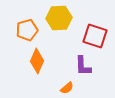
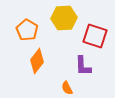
yellow hexagon: moved 5 px right
orange pentagon: rotated 25 degrees counterclockwise
orange diamond: rotated 15 degrees clockwise
orange semicircle: rotated 104 degrees clockwise
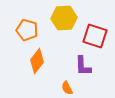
orange pentagon: rotated 15 degrees counterclockwise
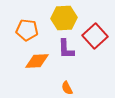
orange pentagon: rotated 10 degrees counterclockwise
red square: rotated 30 degrees clockwise
orange diamond: rotated 50 degrees clockwise
purple L-shape: moved 17 px left, 17 px up
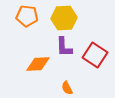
orange pentagon: moved 14 px up
red square: moved 19 px down; rotated 15 degrees counterclockwise
purple L-shape: moved 2 px left, 2 px up
orange diamond: moved 1 px right, 3 px down
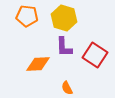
yellow hexagon: rotated 20 degrees clockwise
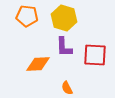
red square: rotated 30 degrees counterclockwise
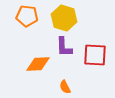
orange semicircle: moved 2 px left, 1 px up
